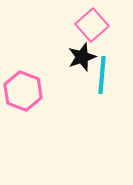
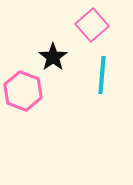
black star: moved 29 px left; rotated 16 degrees counterclockwise
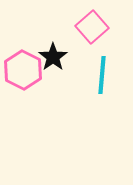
pink square: moved 2 px down
pink hexagon: moved 21 px up; rotated 6 degrees clockwise
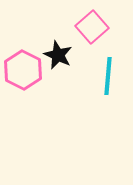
black star: moved 5 px right, 2 px up; rotated 12 degrees counterclockwise
cyan line: moved 6 px right, 1 px down
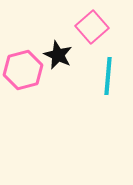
pink hexagon: rotated 18 degrees clockwise
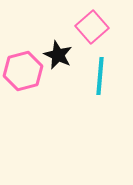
pink hexagon: moved 1 px down
cyan line: moved 8 px left
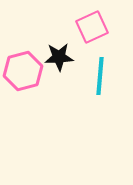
pink square: rotated 16 degrees clockwise
black star: moved 1 px right, 2 px down; rotated 28 degrees counterclockwise
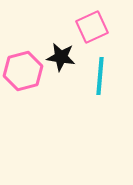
black star: moved 2 px right; rotated 12 degrees clockwise
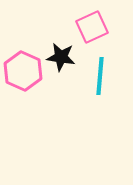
pink hexagon: rotated 21 degrees counterclockwise
